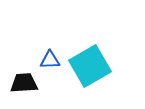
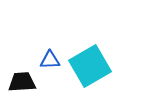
black trapezoid: moved 2 px left, 1 px up
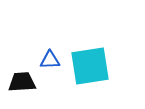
cyan square: rotated 21 degrees clockwise
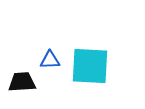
cyan square: rotated 12 degrees clockwise
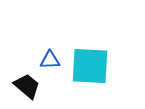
black trapezoid: moved 5 px right, 4 px down; rotated 44 degrees clockwise
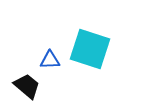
cyan square: moved 17 px up; rotated 15 degrees clockwise
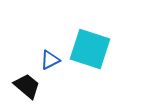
blue triangle: rotated 25 degrees counterclockwise
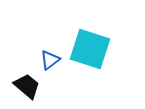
blue triangle: rotated 10 degrees counterclockwise
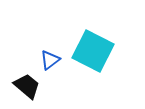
cyan square: moved 3 px right, 2 px down; rotated 9 degrees clockwise
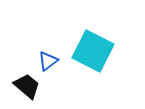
blue triangle: moved 2 px left, 1 px down
